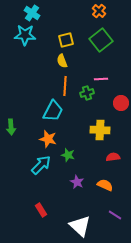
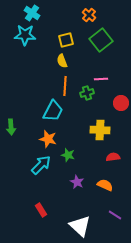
orange cross: moved 10 px left, 4 px down
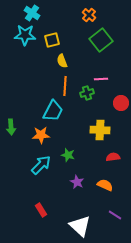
yellow square: moved 14 px left
orange star: moved 7 px left, 4 px up; rotated 18 degrees counterclockwise
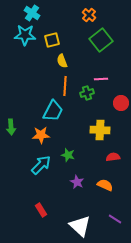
purple line: moved 4 px down
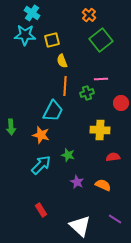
orange star: rotated 18 degrees clockwise
orange semicircle: moved 2 px left
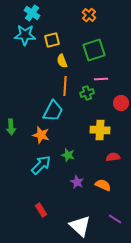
green square: moved 7 px left, 10 px down; rotated 20 degrees clockwise
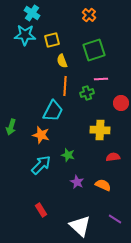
green arrow: rotated 21 degrees clockwise
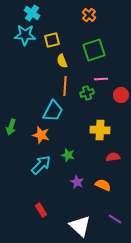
red circle: moved 8 px up
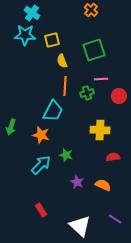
orange cross: moved 2 px right, 5 px up
red circle: moved 2 px left, 1 px down
green star: moved 2 px left
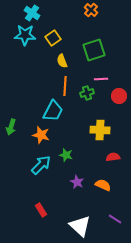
yellow square: moved 1 px right, 2 px up; rotated 21 degrees counterclockwise
